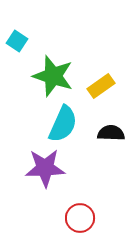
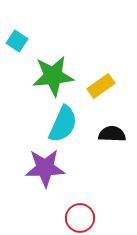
green star: rotated 24 degrees counterclockwise
black semicircle: moved 1 px right, 1 px down
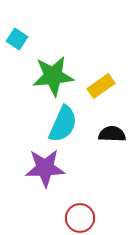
cyan square: moved 2 px up
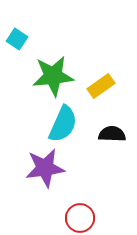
purple star: rotated 6 degrees counterclockwise
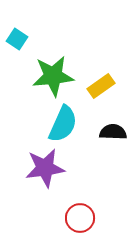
black semicircle: moved 1 px right, 2 px up
